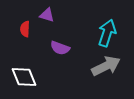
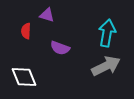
red semicircle: moved 1 px right, 2 px down
cyan arrow: rotated 8 degrees counterclockwise
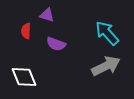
cyan arrow: rotated 52 degrees counterclockwise
purple semicircle: moved 4 px left, 4 px up
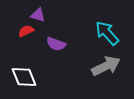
purple triangle: moved 9 px left
red semicircle: rotated 63 degrees clockwise
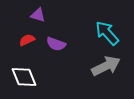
red semicircle: moved 1 px right, 9 px down
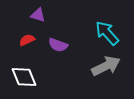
purple semicircle: moved 2 px right, 1 px down
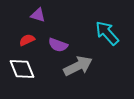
gray arrow: moved 28 px left
white diamond: moved 2 px left, 8 px up
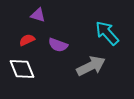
gray arrow: moved 13 px right
